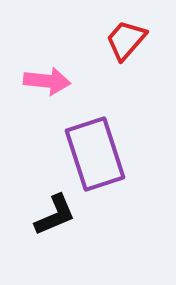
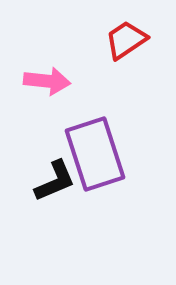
red trapezoid: rotated 15 degrees clockwise
black L-shape: moved 34 px up
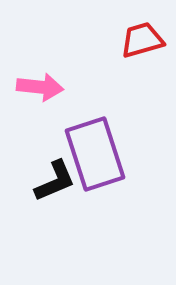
red trapezoid: moved 16 px right; rotated 18 degrees clockwise
pink arrow: moved 7 px left, 6 px down
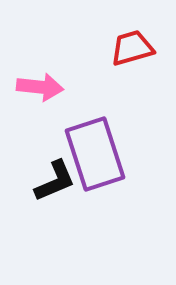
red trapezoid: moved 10 px left, 8 px down
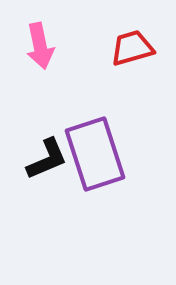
pink arrow: moved 41 px up; rotated 72 degrees clockwise
black L-shape: moved 8 px left, 22 px up
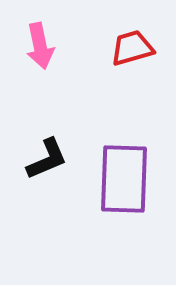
purple rectangle: moved 29 px right, 25 px down; rotated 20 degrees clockwise
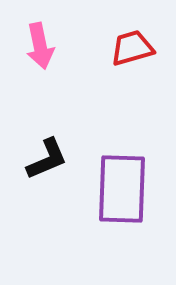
purple rectangle: moved 2 px left, 10 px down
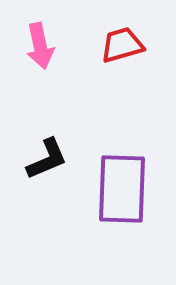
red trapezoid: moved 10 px left, 3 px up
